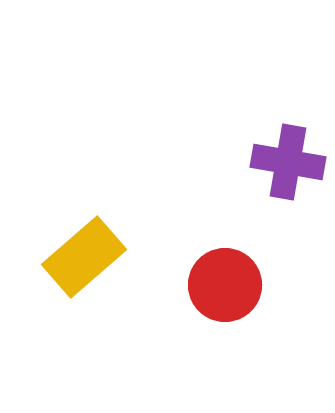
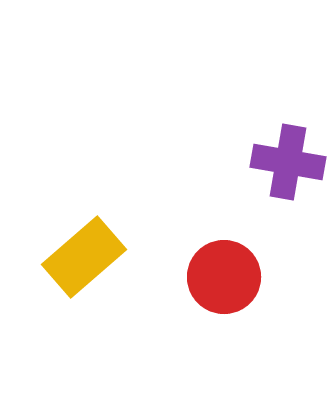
red circle: moved 1 px left, 8 px up
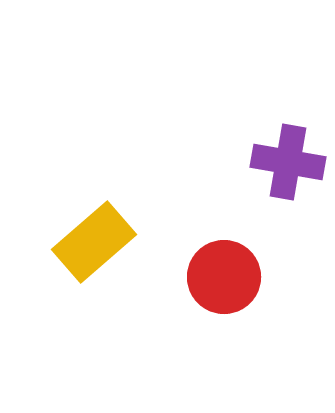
yellow rectangle: moved 10 px right, 15 px up
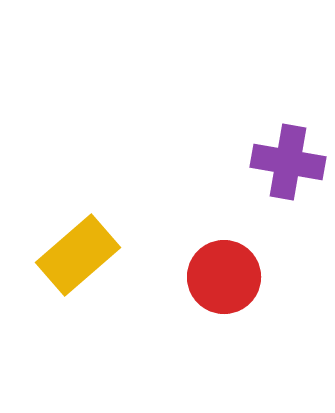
yellow rectangle: moved 16 px left, 13 px down
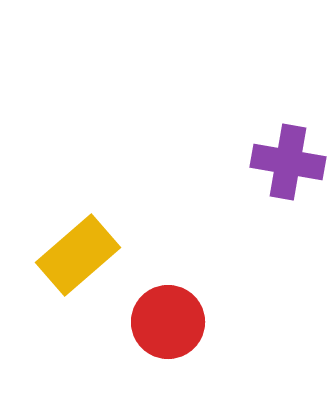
red circle: moved 56 px left, 45 px down
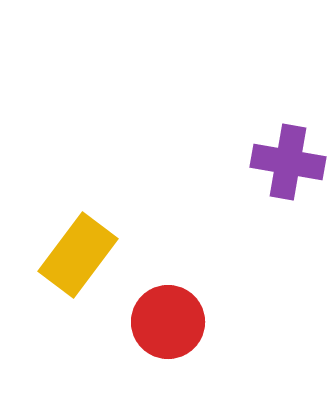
yellow rectangle: rotated 12 degrees counterclockwise
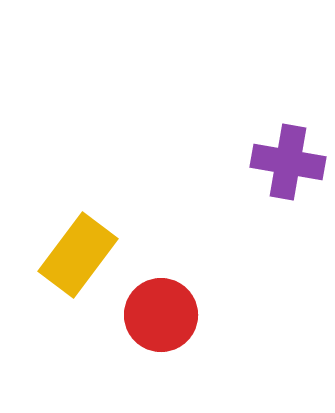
red circle: moved 7 px left, 7 px up
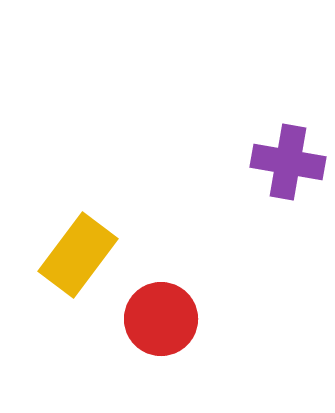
red circle: moved 4 px down
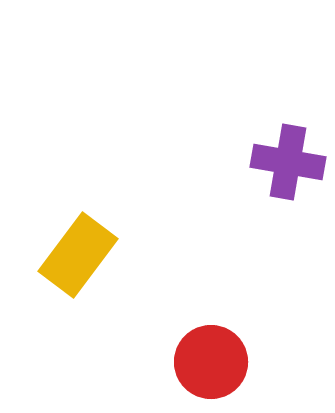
red circle: moved 50 px right, 43 px down
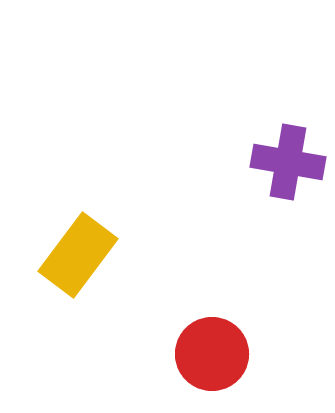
red circle: moved 1 px right, 8 px up
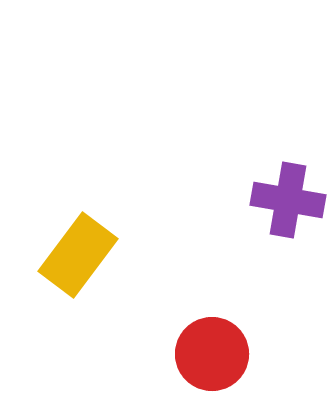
purple cross: moved 38 px down
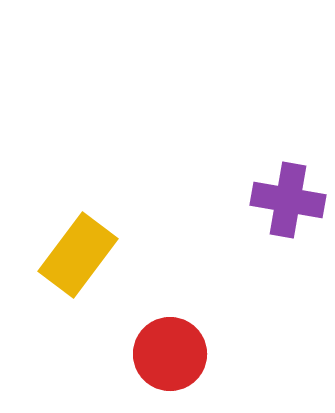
red circle: moved 42 px left
